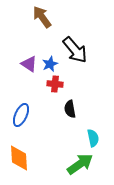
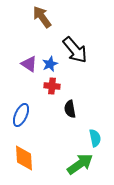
red cross: moved 3 px left, 2 px down
cyan semicircle: moved 2 px right
orange diamond: moved 5 px right
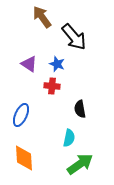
black arrow: moved 1 px left, 13 px up
blue star: moved 7 px right; rotated 28 degrees counterclockwise
black semicircle: moved 10 px right
cyan semicircle: moved 26 px left; rotated 24 degrees clockwise
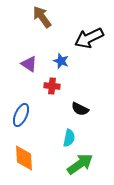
black arrow: moved 15 px right, 1 px down; rotated 104 degrees clockwise
blue star: moved 4 px right, 3 px up
black semicircle: rotated 54 degrees counterclockwise
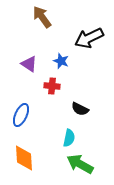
green arrow: rotated 116 degrees counterclockwise
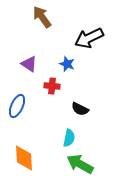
blue star: moved 6 px right, 3 px down
blue ellipse: moved 4 px left, 9 px up
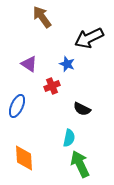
red cross: rotated 28 degrees counterclockwise
black semicircle: moved 2 px right
green arrow: rotated 36 degrees clockwise
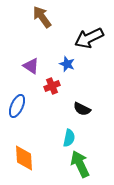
purple triangle: moved 2 px right, 2 px down
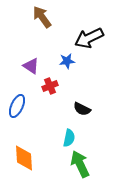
blue star: moved 3 px up; rotated 28 degrees counterclockwise
red cross: moved 2 px left
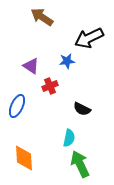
brown arrow: rotated 20 degrees counterclockwise
